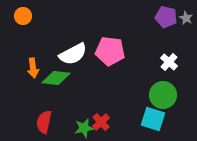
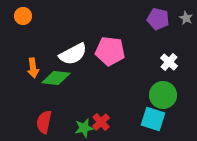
purple pentagon: moved 8 px left, 2 px down
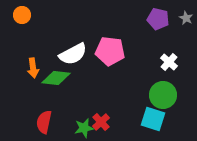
orange circle: moved 1 px left, 1 px up
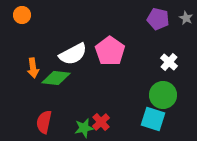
pink pentagon: rotated 28 degrees clockwise
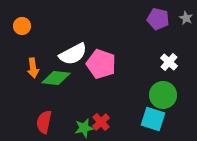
orange circle: moved 11 px down
pink pentagon: moved 9 px left, 13 px down; rotated 16 degrees counterclockwise
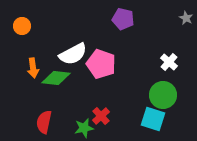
purple pentagon: moved 35 px left
red cross: moved 6 px up
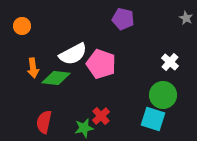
white cross: moved 1 px right
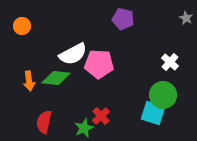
pink pentagon: moved 2 px left; rotated 16 degrees counterclockwise
orange arrow: moved 4 px left, 13 px down
cyan square: moved 6 px up
green star: rotated 12 degrees counterclockwise
